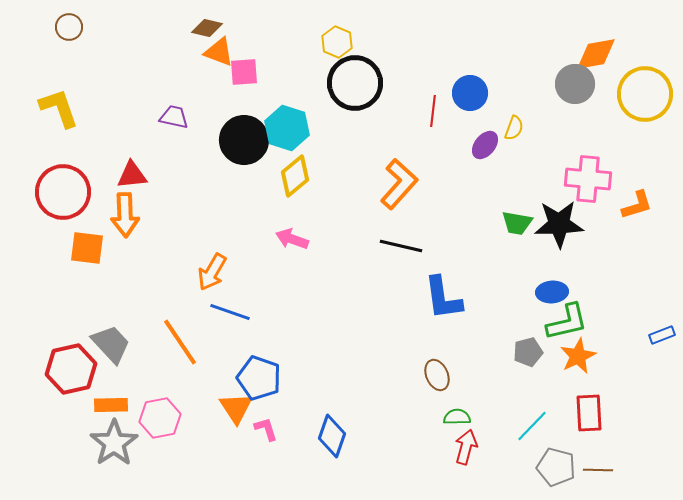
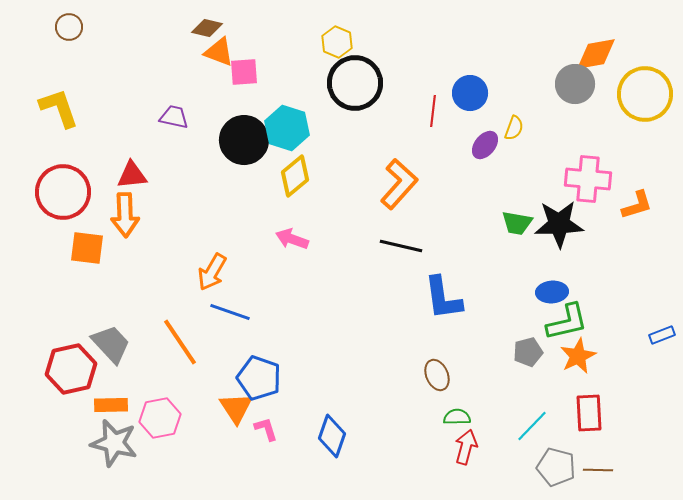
gray star at (114, 443): rotated 24 degrees counterclockwise
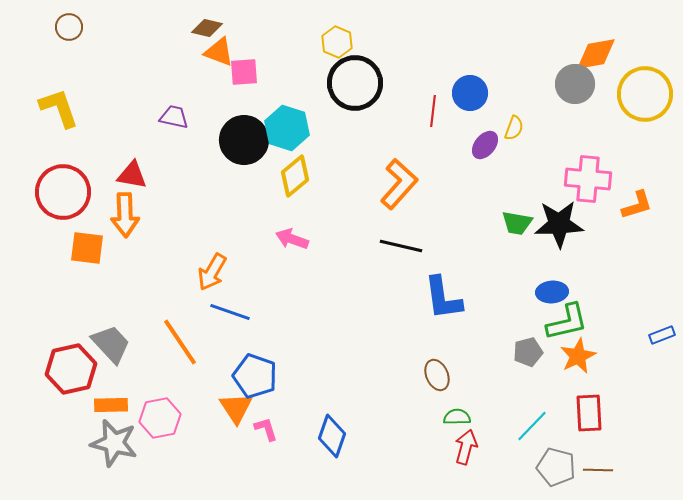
red triangle at (132, 175): rotated 16 degrees clockwise
blue pentagon at (259, 378): moved 4 px left, 2 px up
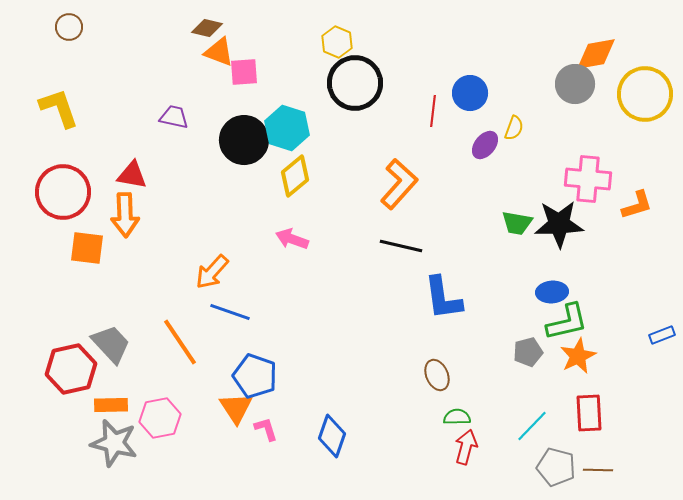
orange arrow at (212, 272): rotated 12 degrees clockwise
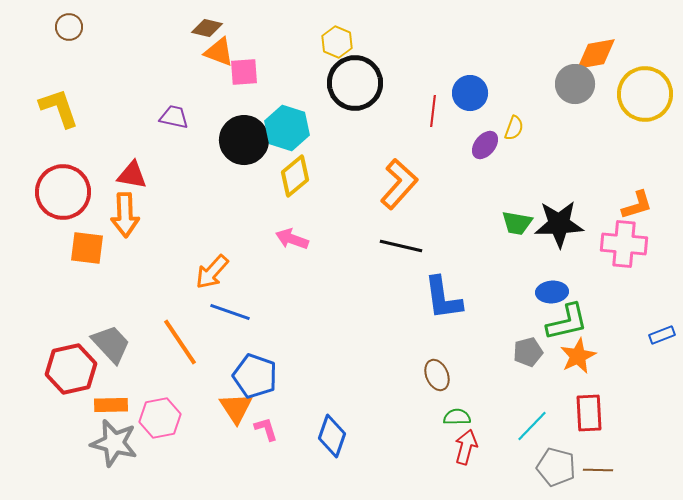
pink cross at (588, 179): moved 36 px right, 65 px down
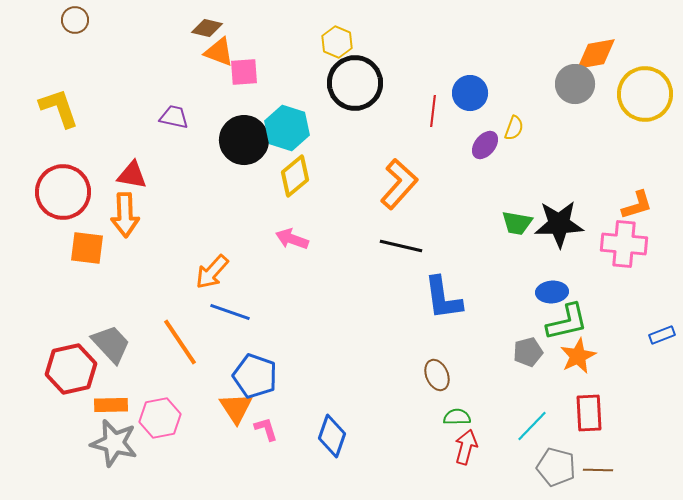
brown circle at (69, 27): moved 6 px right, 7 px up
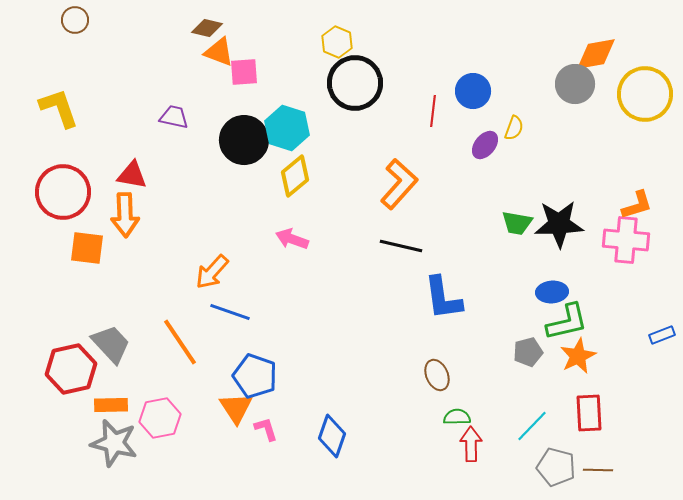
blue circle at (470, 93): moved 3 px right, 2 px up
pink cross at (624, 244): moved 2 px right, 4 px up
red arrow at (466, 447): moved 5 px right, 3 px up; rotated 16 degrees counterclockwise
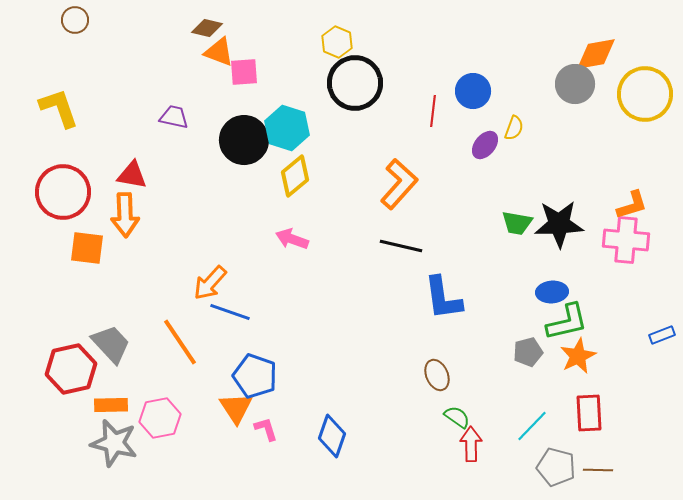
orange L-shape at (637, 205): moved 5 px left
orange arrow at (212, 272): moved 2 px left, 11 px down
green semicircle at (457, 417): rotated 36 degrees clockwise
